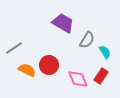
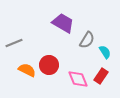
gray line: moved 5 px up; rotated 12 degrees clockwise
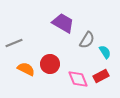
red circle: moved 1 px right, 1 px up
orange semicircle: moved 1 px left, 1 px up
red rectangle: rotated 28 degrees clockwise
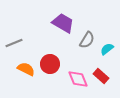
cyan semicircle: moved 2 px right, 3 px up; rotated 96 degrees counterclockwise
red rectangle: rotated 70 degrees clockwise
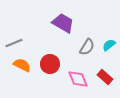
gray semicircle: moved 7 px down
cyan semicircle: moved 2 px right, 4 px up
orange semicircle: moved 4 px left, 4 px up
red rectangle: moved 4 px right, 1 px down
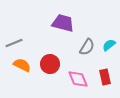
purple trapezoid: rotated 15 degrees counterclockwise
red rectangle: rotated 35 degrees clockwise
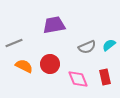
purple trapezoid: moved 9 px left, 2 px down; rotated 25 degrees counterclockwise
gray semicircle: rotated 36 degrees clockwise
orange semicircle: moved 2 px right, 1 px down
